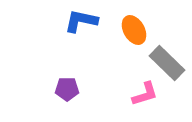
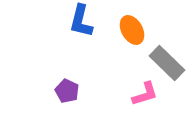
blue L-shape: rotated 88 degrees counterclockwise
orange ellipse: moved 2 px left
purple pentagon: moved 2 px down; rotated 25 degrees clockwise
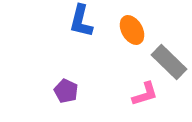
gray rectangle: moved 2 px right, 1 px up
purple pentagon: moved 1 px left
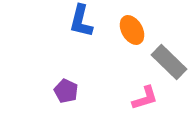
pink L-shape: moved 4 px down
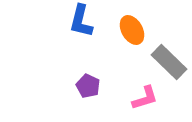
purple pentagon: moved 22 px right, 5 px up
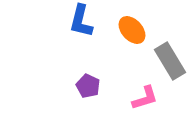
orange ellipse: rotated 12 degrees counterclockwise
gray rectangle: moved 1 px right, 1 px up; rotated 15 degrees clockwise
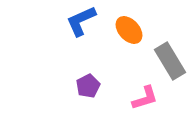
blue L-shape: rotated 52 degrees clockwise
orange ellipse: moved 3 px left
purple pentagon: rotated 20 degrees clockwise
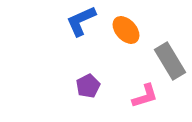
orange ellipse: moved 3 px left
pink L-shape: moved 2 px up
